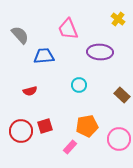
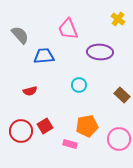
red square: rotated 14 degrees counterclockwise
pink rectangle: moved 3 px up; rotated 64 degrees clockwise
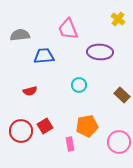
gray semicircle: rotated 54 degrees counterclockwise
pink circle: moved 3 px down
pink rectangle: rotated 64 degrees clockwise
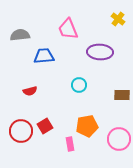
brown rectangle: rotated 42 degrees counterclockwise
pink circle: moved 3 px up
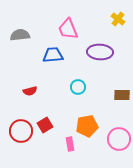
blue trapezoid: moved 9 px right, 1 px up
cyan circle: moved 1 px left, 2 px down
red square: moved 1 px up
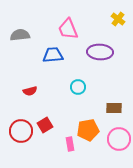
brown rectangle: moved 8 px left, 13 px down
orange pentagon: moved 1 px right, 4 px down
